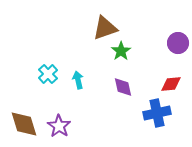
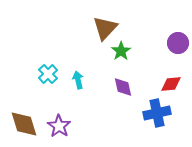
brown triangle: rotated 28 degrees counterclockwise
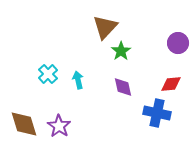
brown triangle: moved 1 px up
blue cross: rotated 24 degrees clockwise
